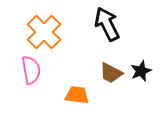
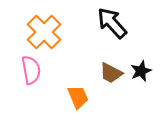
black arrow: moved 5 px right, 1 px up; rotated 16 degrees counterclockwise
orange trapezoid: moved 1 px right, 2 px down; rotated 60 degrees clockwise
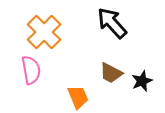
black star: moved 1 px right, 10 px down
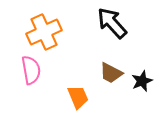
orange cross: rotated 20 degrees clockwise
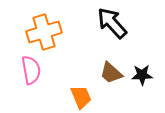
orange cross: rotated 8 degrees clockwise
brown trapezoid: rotated 15 degrees clockwise
black star: moved 6 px up; rotated 20 degrees clockwise
orange trapezoid: moved 3 px right
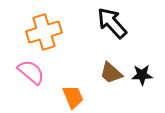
pink semicircle: moved 2 px down; rotated 40 degrees counterclockwise
orange trapezoid: moved 8 px left
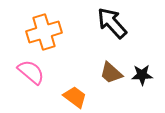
orange trapezoid: moved 2 px right; rotated 30 degrees counterclockwise
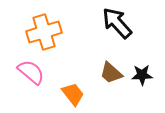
black arrow: moved 5 px right
orange trapezoid: moved 2 px left, 3 px up; rotated 15 degrees clockwise
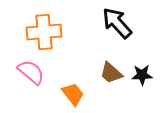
orange cross: rotated 12 degrees clockwise
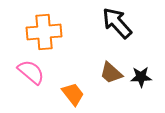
black star: moved 1 px left, 2 px down
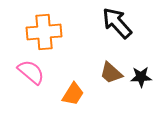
orange trapezoid: rotated 70 degrees clockwise
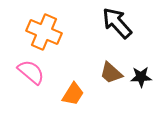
orange cross: rotated 28 degrees clockwise
